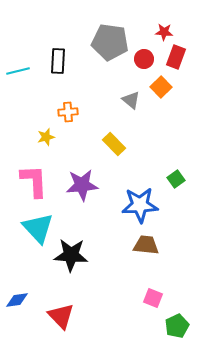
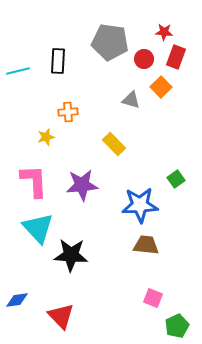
gray triangle: rotated 24 degrees counterclockwise
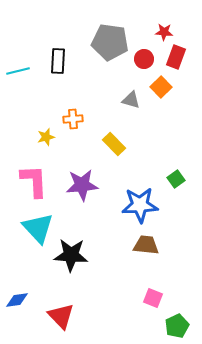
orange cross: moved 5 px right, 7 px down
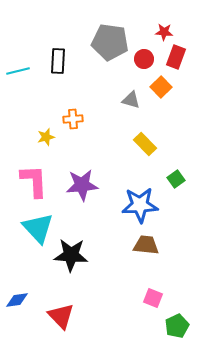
yellow rectangle: moved 31 px right
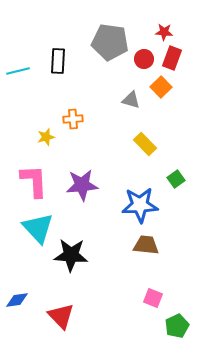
red rectangle: moved 4 px left, 1 px down
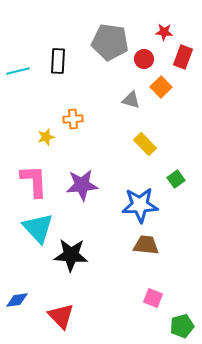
red rectangle: moved 11 px right, 1 px up
green pentagon: moved 5 px right; rotated 10 degrees clockwise
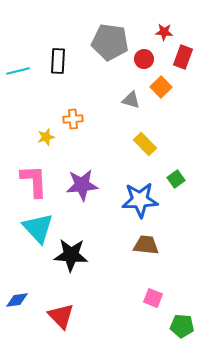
blue star: moved 5 px up
green pentagon: rotated 20 degrees clockwise
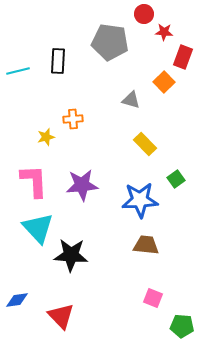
red circle: moved 45 px up
orange square: moved 3 px right, 5 px up
